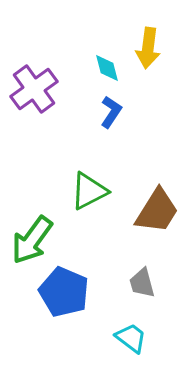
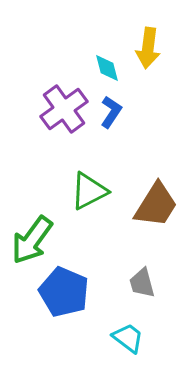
purple cross: moved 30 px right, 20 px down
brown trapezoid: moved 1 px left, 6 px up
cyan trapezoid: moved 3 px left
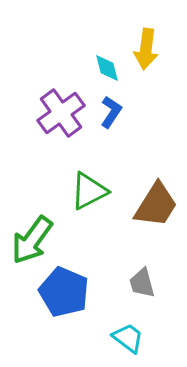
yellow arrow: moved 2 px left, 1 px down
purple cross: moved 3 px left, 4 px down
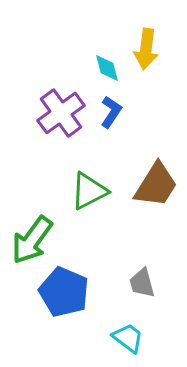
brown trapezoid: moved 20 px up
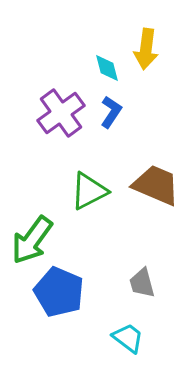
brown trapezoid: rotated 99 degrees counterclockwise
blue pentagon: moved 5 px left
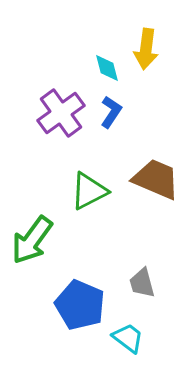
brown trapezoid: moved 6 px up
blue pentagon: moved 21 px right, 13 px down
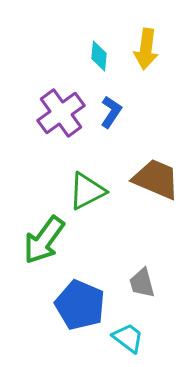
cyan diamond: moved 8 px left, 12 px up; rotated 20 degrees clockwise
green triangle: moved 2 px left
green arrow: moved 12 px right
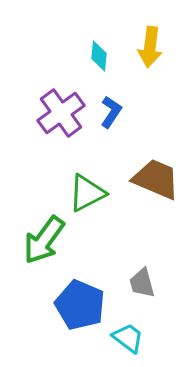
yellow arrow: moved 4 px right, 2 px up
green triangle: moved 2 px down
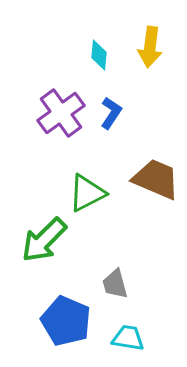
cyan diamond: moved 1 px up
blue L-shape: moved 1 px down
green arrow: rotated 9 degrees clockwise
gray trapezoid: moved 27 px left, 1 px down
blue pentagon: moved 14 px left, 16 px down
cyan trapezoid: rotated 28 degrees counterclockwise
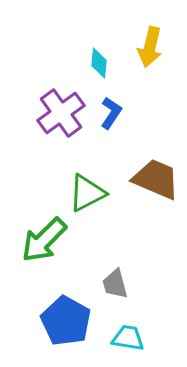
yellow arrow: rotated 6 degrees clockwise
cyan diamond: moved 8 px down
blue pentagon: rotated 6 degrees clockwise
